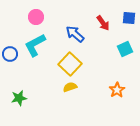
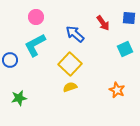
blue circle: moved 6 px down
orange star: rotated 14 degrees counterclockwise
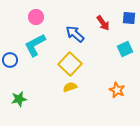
green star: moved 1 px down
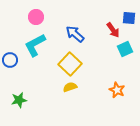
red arrow: moved 10 px right, 7 px down
green star: moved 1 px down
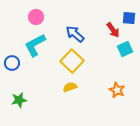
blue circle: moved 2 px right, 3 px down
yellow square: moved 2 px right, 3 px up
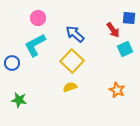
pink circle: moved 2 px right, 1 px down
green star: rotated 21 degrees clockwise
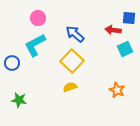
red arrow: rotated 133 degrees clockwise
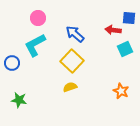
orange star: moved 4 px right, 1 px down
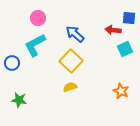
yellow square: moved 1 px left
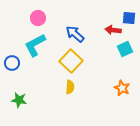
yellow semicircle: rotated 112 degrees clockwise
orange star: moved 1 px right, 3 px up
